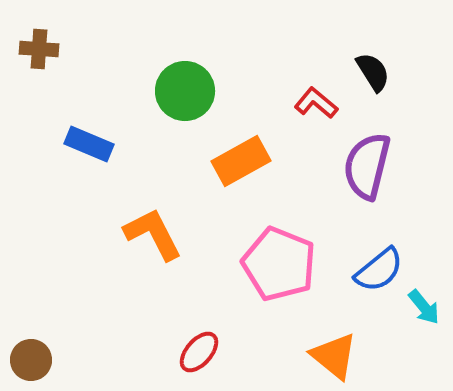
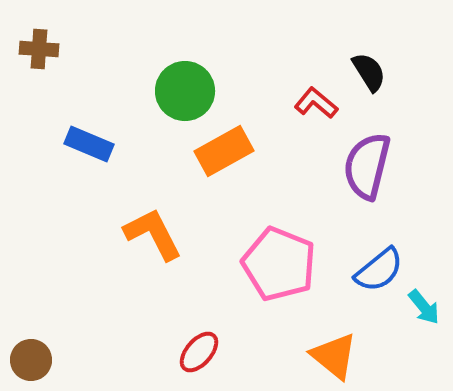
black semicircle: moved 4 px left
orange rectangle: moved 17 px left, 10 px up
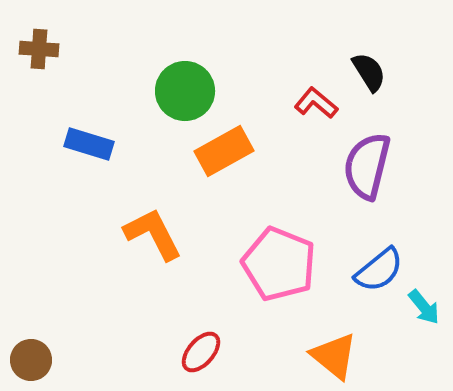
blue rectangle: rotated 6 degrees counterclockwise
red ellipse: moved 2 px right
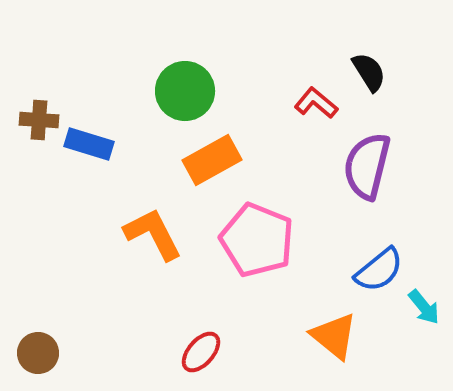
brown cross: moved 71 px down
orange rectangle: moved 12 px left, 9 px down
pink pentagon: moved 22 px left, 24 px up
orange triangle: moved 20 px up
brown circle: moved 7 px right, 7 px up
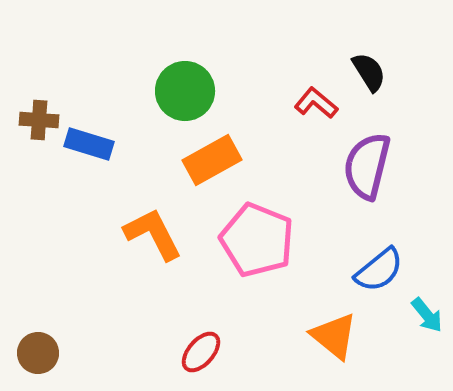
cyan arrow: moved 3 px right, 8 px down
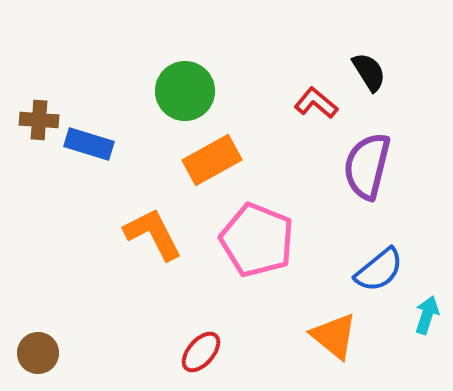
cyan arrow: rotated 123 degrees counterclockwise
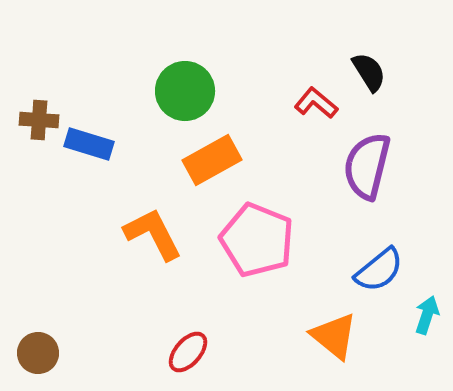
red ellipse: moved 13 px left
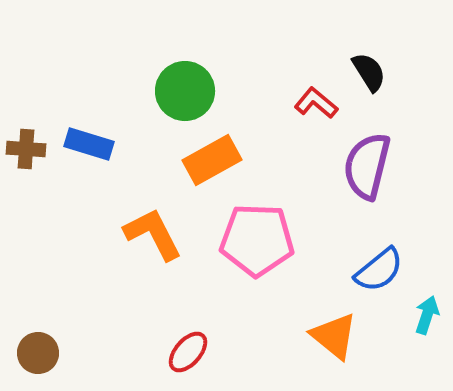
brown cross: moved 13 px left, 29 px down
pink pentagon: rotated 20 degrees counterclockwise
